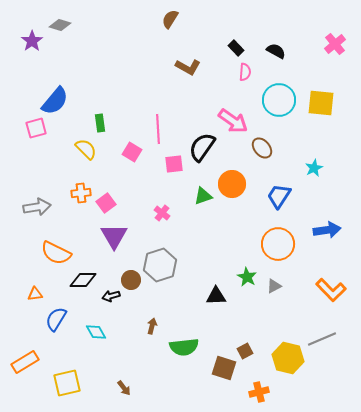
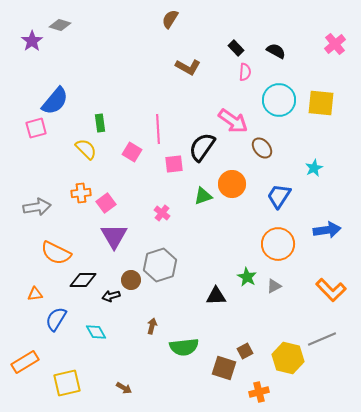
brown arrow at (124, 388): rotated 21 degrees counterclockwise
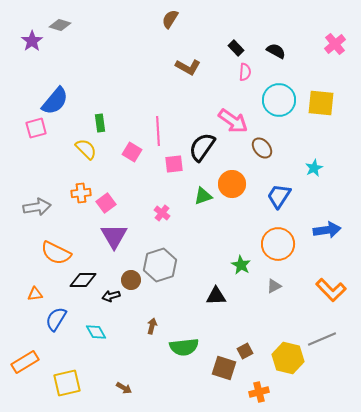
pink line at (158, 129): moved 2 px down
green star at (247, 277): moved 6 px left, 12 px up
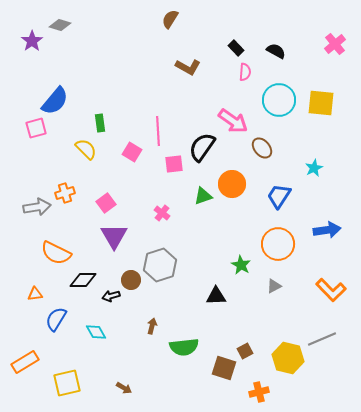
orange cross at (81, 193): moved 16 px left; rotated 12 degrees counterclockwise
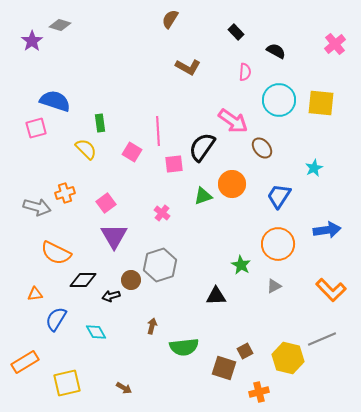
black rectangle at (236, 48): moved 16 px up
blue semicircle at (55, 101): rotated 112 degrees counterclockwise
gray arrow at (37, 207): rotated 24 degrees clockwise
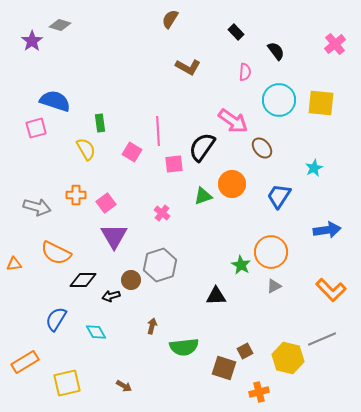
black semicircle at (276, 51): rotated 24 degrees clockwise
yellow semicircle at (86, 149): rotated 15 degrees clockwise
orange cross at (65, 193): moved 11 px right, 2 px down; rotated 18 degrees clockwise
orange circle at (278, 244): moved 7 px left, 8 px down
orange triangle at (35, 294): moved 21 px left, 30 px up
brown arrow at (124, 388): moved 2 px up
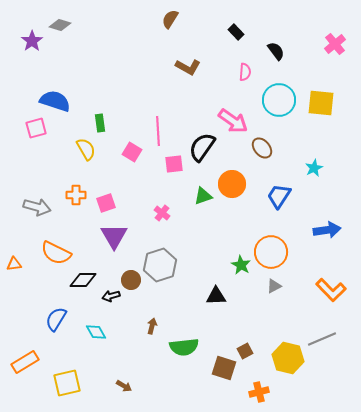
pink square at (106, 203): rotated 18 degrees clockwise
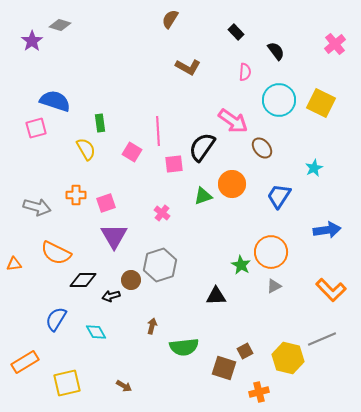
yellow square at (321, 103): rotated 20 degrees clockwise
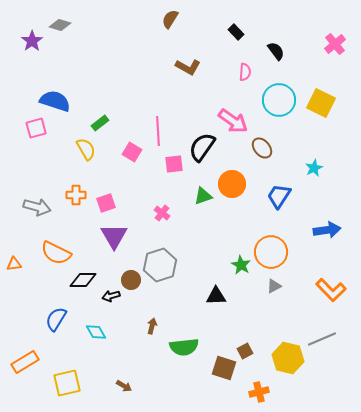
green rectangle at (100, 123): rotated 60 degrees clockwise
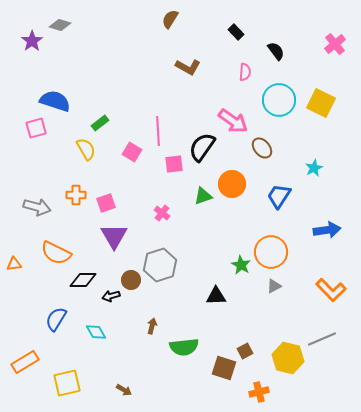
brown arrow at (124, 386): moved 4 px down
